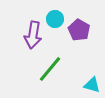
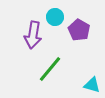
cyan circle: moved 2 px up
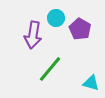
cyan circle: moved 1 px right, 1 px down
purple pentagon: moved 1 px right, 1 px up
cyan triangle: moved 1 px left, 2 px up
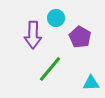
purple pentagon: moved 8 px down
purple arrow: rotated 8 degrees counterclockwise
cyan triangle: rotated 18 degrees counterclockwise
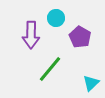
purple arrow: moved 2 px left
cyan triangle: rotated 42 degrees counterclockwise
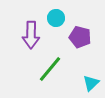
purple pentagon: rotated 15 degrees counterclockwise
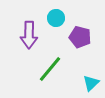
purple arrow: moved 2 px left
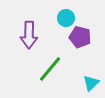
cyan circle: moved 10 px right
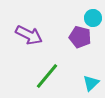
cyan circle: moved 27 px right
purple arrow: rotated 64 degrees counterclockwise
green line: moved 3 px left, 7 px down
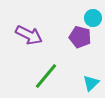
green line: moved 1 px left
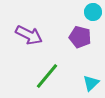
cyan circle: moved 6 px up
green line: moved 1 px right
